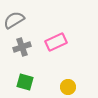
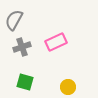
gray semicircle: rotated 30 degrees counterclockwise
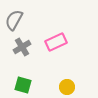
gray cross: rotated 12 degrees counterclockwise
green square: moved 2 px left, 3 px down
yellow circle: moved 1 px left
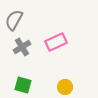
yellow circle: moved 2 px left
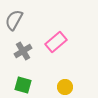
pink rectangle: rotated 15 degrees counterclockwise
gray cross: moved 1 px right, 4 px down
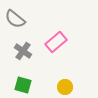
gray semicircle: moved 1 px right, 1 px up; rotated 80 degrees counterclockwise
gray cross: rotated 24 degrees counterclockwise
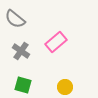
gray cross: moved 2 px left
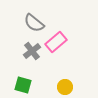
gray semicircle: moved 19 px right, 4 px down
gray cross: moved 11 px right; rotated 18 degrees clockwise
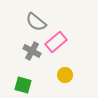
gray semicircle: moved 2 px right, 1 px up
gray cross: rotated 24 degrees counterclockwise
yellow circle: moved 12 px up
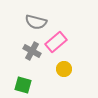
gray semicircle: rotated 25 degrees counterclockwise
yellow circle: moved 1 px left, 6 px up
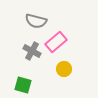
gray semicircle: moved 1 px up
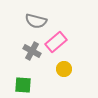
green square: rotated 12 degrees counterclockwise
